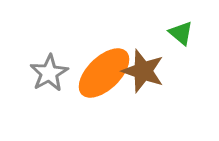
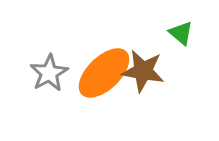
brown star: rotated 9 degrees counterclockwise
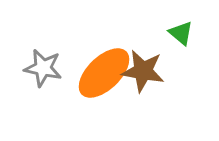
gray star: moved 6 px left, 5 px up; rotated 30 degrees counterclockwise
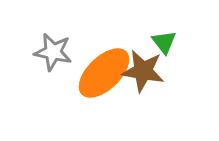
green triangle: moved 17 px left, 9 px down; rotated 12 degrees clockwise
gray star: moved 10 px right, 16 px up
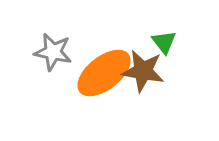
orange ellipse: rotated 6 degrees clockwise
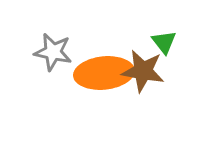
orange ellipse: rotated 32 degrees clockwise
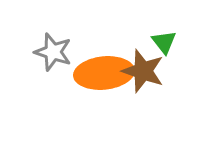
gray star: rotated 6 degrees clockwise
brown star: rotated 9 degrees clockwise
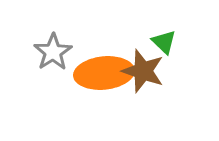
green triangle: rotated 8 degrees counterclockwise
gray star: rotated 21 degrees clockwise
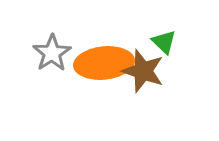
gray star: moved 1 px left, 1 px down
orange ellipse: moved 10 px up
